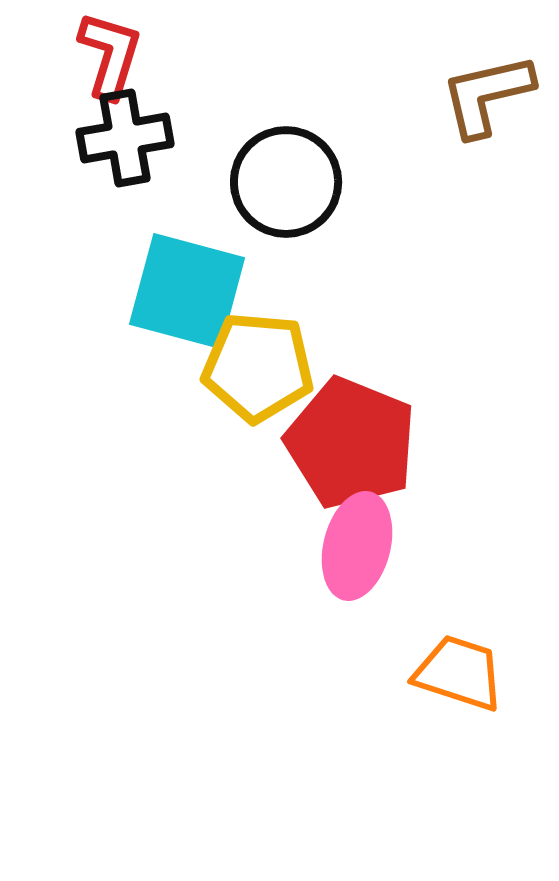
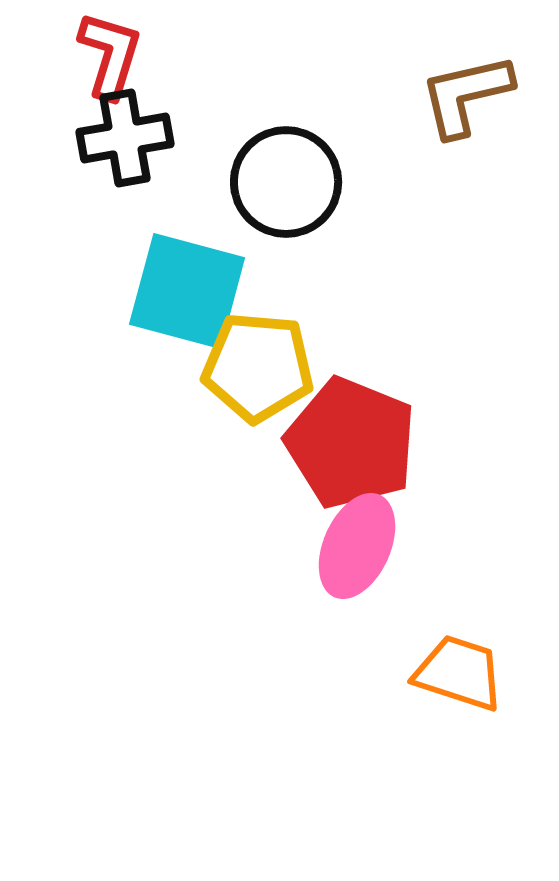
brown L-shape: moved 21 px left
pink ellipse: rotated 10 degrees clockwise
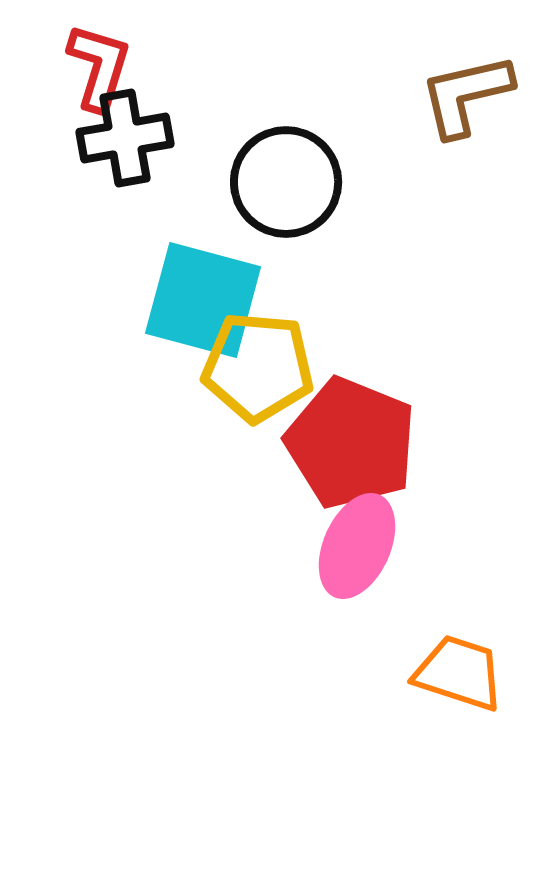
red L-shape: moved 11 px left, 12 px down
cyan square: moved 16 px right, 9 px down
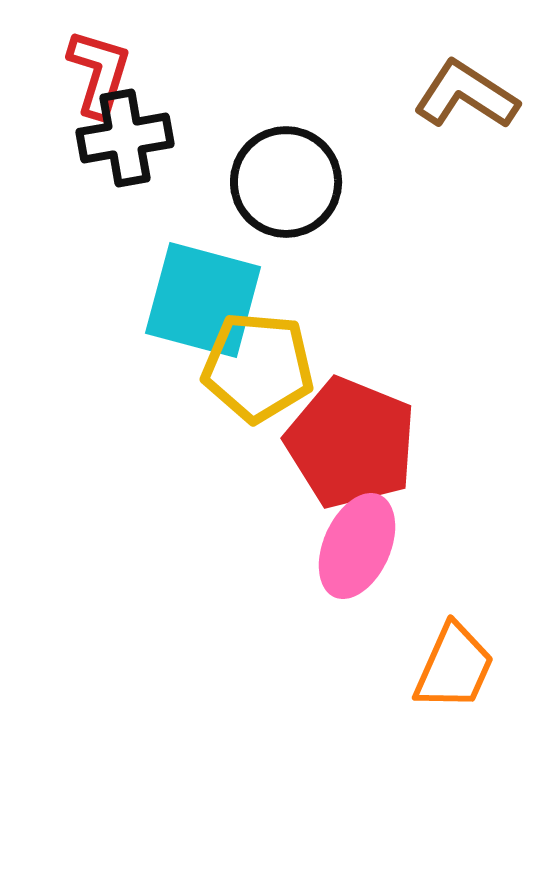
red L-shape: moved 6 px down
brown L-shape: rotated 46 degrees clockwise
orange trapezoid: moved 5 px left, 6 px up; rotated 96 degrees clockwise
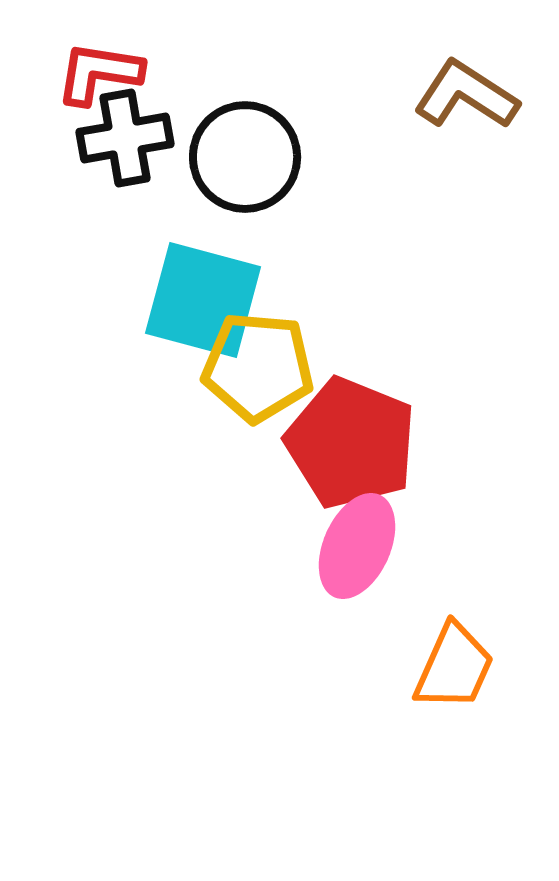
red L-shape: rotated 98 degrees counterclockwise
black circle: moved 41 px left, 25 px up
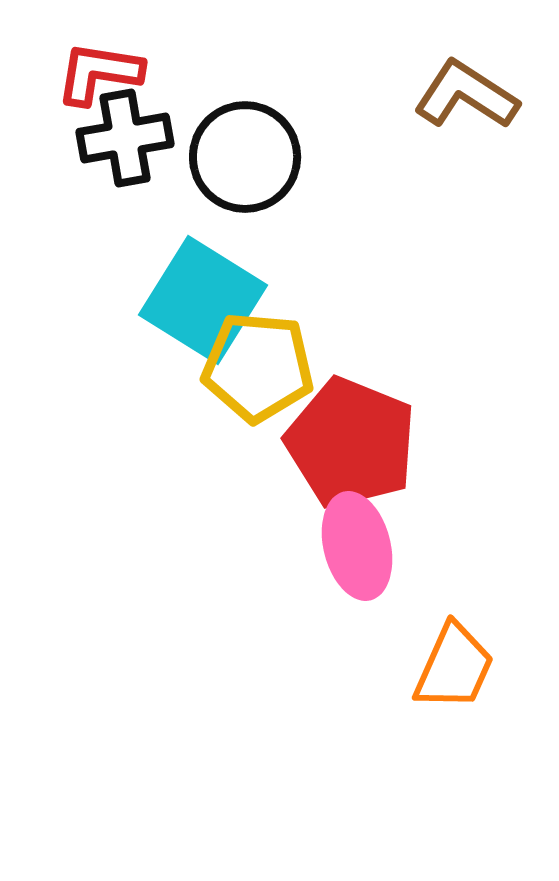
cyan square: rotated 17 degrees clockwise
pink ellipse: rotated 38 degrees counterclockwise
